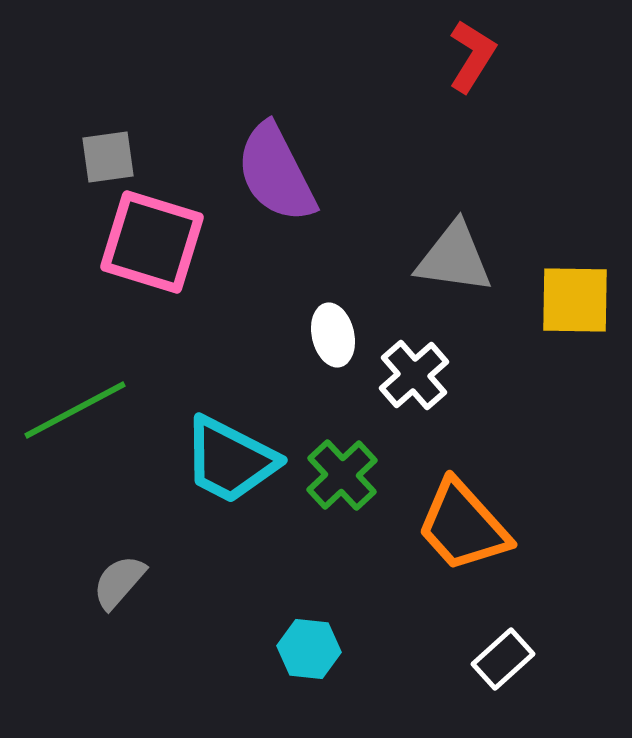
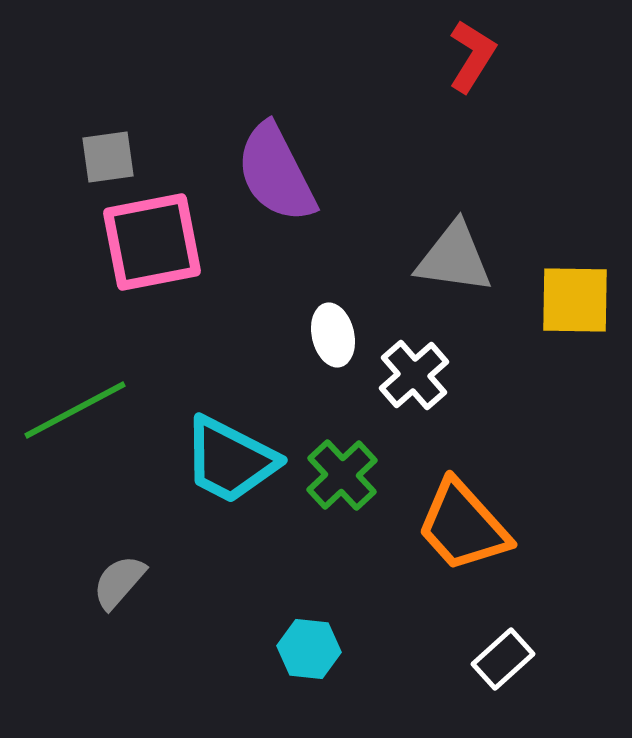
pink square: rotated 28 degrees counterclockwise
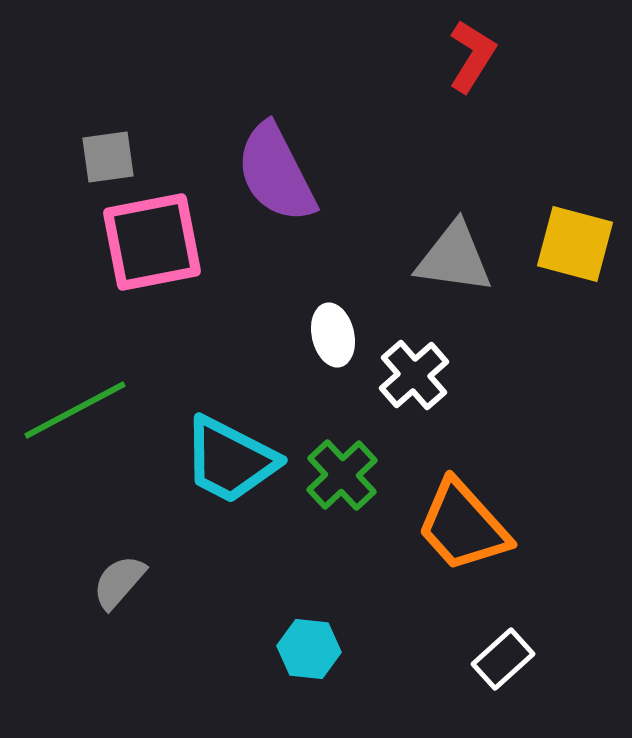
yellow square: moved 56 px up; rotated 14 degrees clockwise
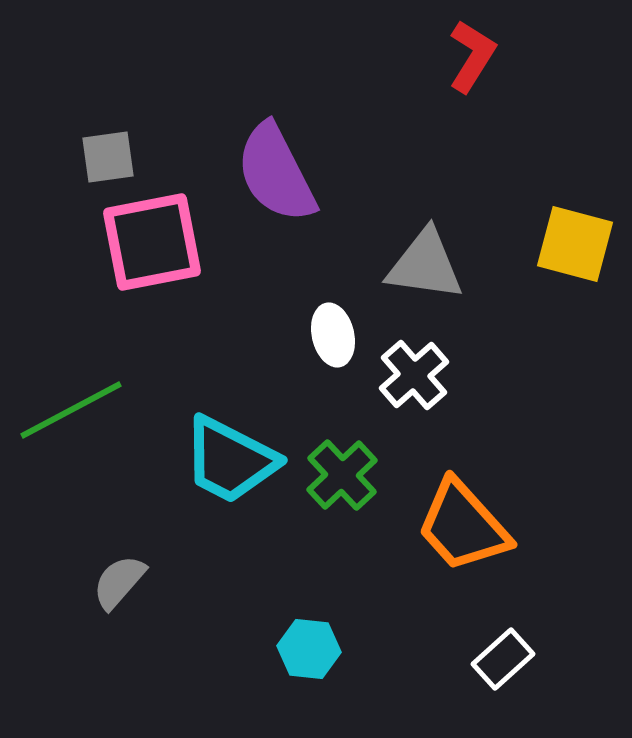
gray triangle: moved 29 px left, 7 px down
green line: moved 4 px left
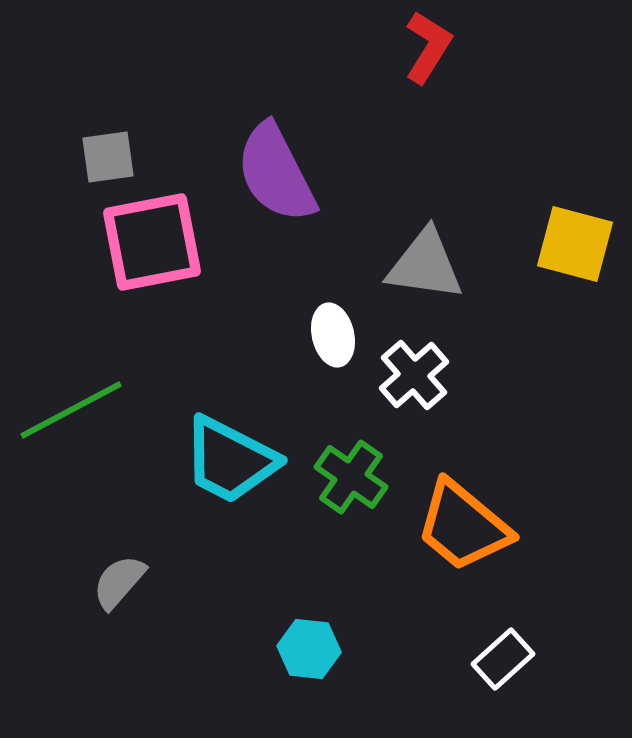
red L-shape: moved 44 px left, 9 px up
green cross: moved 9 px right, 2 px down; rotated 12 degrees counterclockwise
orange trapezoid: rotated 8 degrees counterclockwise
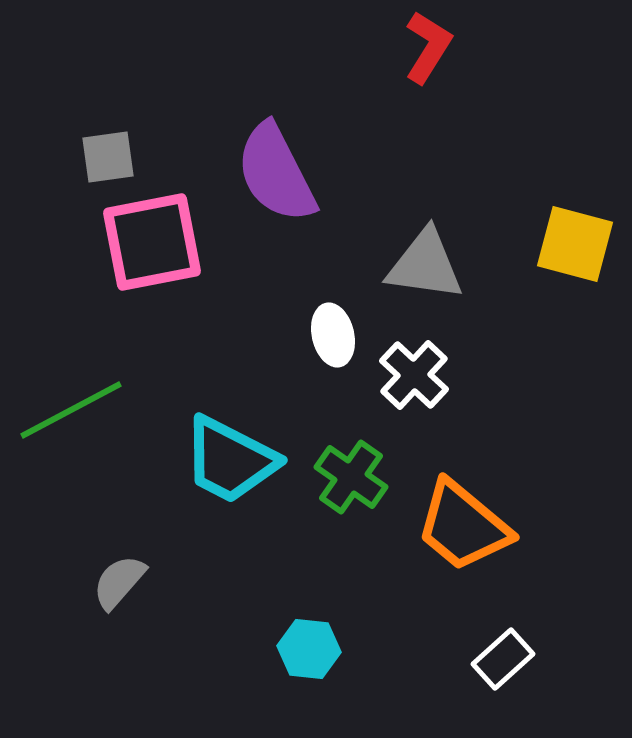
white cross: rotated 6 degrees counterclockwise
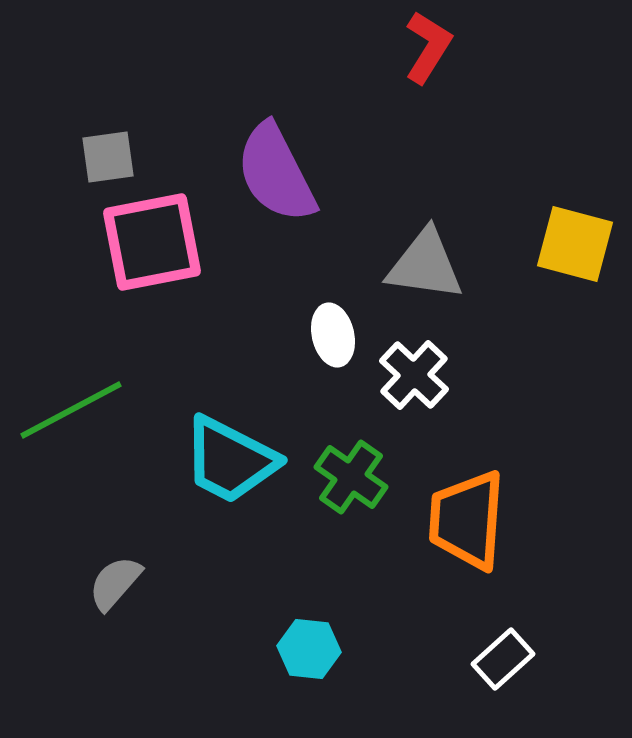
orange trapezoid: moved 4 px right, 6 px up; rotated 54 degrees clockwise
gray semicircle: moved 4 px left, 1 px down
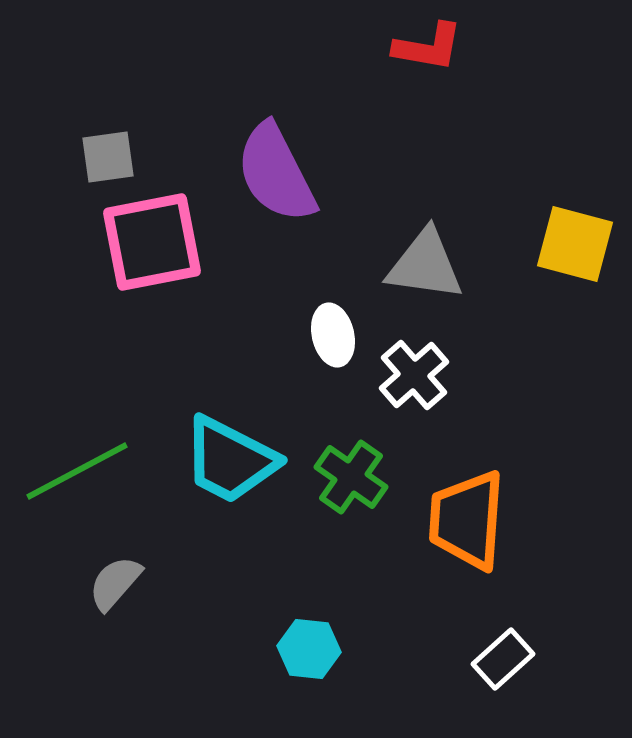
red L-shape: rotated 68 degrees clockwise
white cross: rotated 6 degrees clockwise
green line: moved 6 px right, 61 px down
